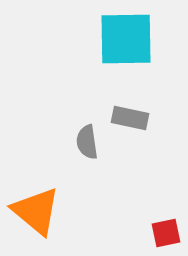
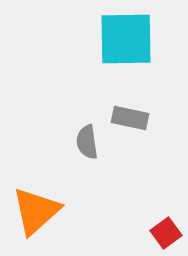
orange triangle: rotated 38 degrees clockwise
red square: rotated 24 degrees counterclockwise
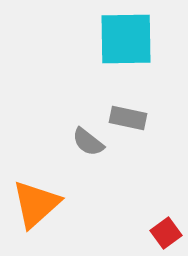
gray rectangle: moved 2 px left
gray semicircle: moved 1 px right; rotated 44 degrees counterclockwise
orange triangle: moved 7 px up
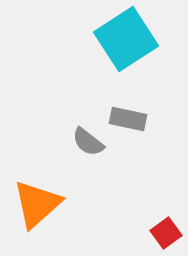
cyan square: rotated 32 degrees counterclockwise
gray rectangle: moved 1 px down
orange triangle: moved 1 px right
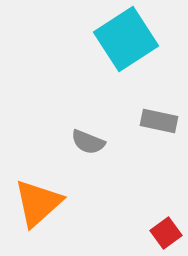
gray rectangle: moved 31 px right, 2 px down
gray semicircle: rotated 16 degrees counterclockwise
orange triangle: moved 1 px right, 1 px up
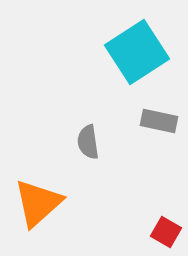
cyan square: moved 11 px right, 13 px down
gray semicircle: rotated 60 degrees clockwise
red square: moved 1 px up; rotated 24 degrees counterclockwise
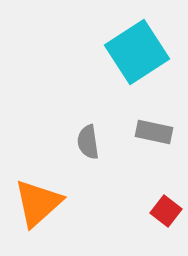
gray rectangle: moved 5 px left, 11 px down
red square: moved 21 px up; rotated 8 degrees clockwise
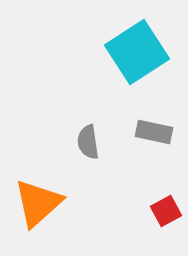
red square: rotated 24 degrees clockwise
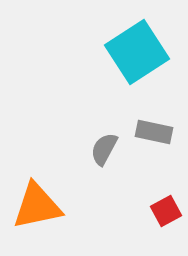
gray semicircle: moved 16 px right, 7 px down; rotated 36 degrees clockwise
orange triangle: moved 1 px left, 3 px down; rotated 30 degrees clockwise
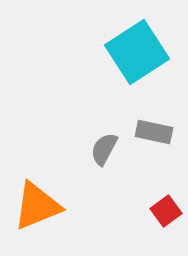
orange triangle: rotated 10 degrees counterclockwise
red square: rotated 8 degrees counterclockwise
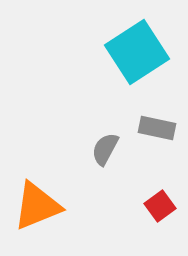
gray rectangle: moved 3 px right, 4 px up
gray semicircle: moved 1 px right
red square: moved 6 px left, 5 px up
